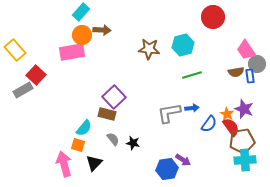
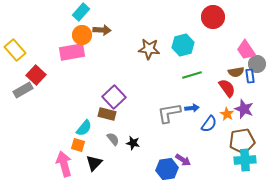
red semicircle: moved 4 px left, 39 px up
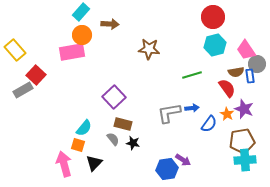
brown arrow: moved 8 px right, 6 px up
cyan hexagon: moved 32 px right
brown rectangle: moved 16 px right, 10 px down
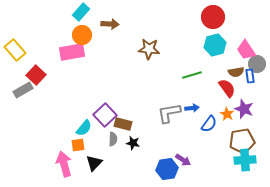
purple square: moved 9 px left, 18 px down
gray semicircle: rotated 40 degrees clockwise
orange square: rotated 24 degrees counterclockwise
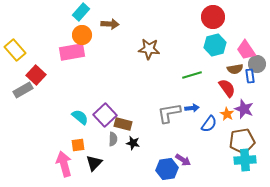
brown semicircle: moved 1 px left, 3 px up
cyan semicircle: moved 4 px left, 11 px up; rotated 90 degrees counterclockwise
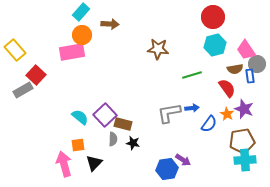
brown star: moved 9 px right
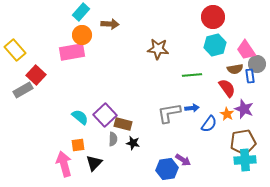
green line: rotated 12 degrees clockwise
brown pentagon: moved 1 px right, 1 px down
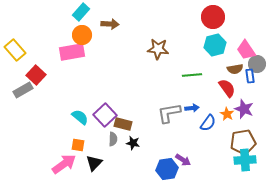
blue semicircle: moved 1 px left, 1 px up
orange square: rotated 16 degrees clockwise
pink arrow: rotated 70 degrees clockwise
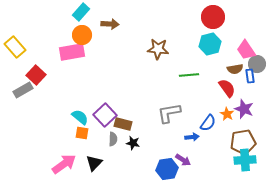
cyan hexagon: moved 5 px left, 1 px up
yellow rectangle: moved 3 px up
green line: moved 3 px left
blue arrow: moved 29 px down
orange square: moved 4 px right, 12 px up
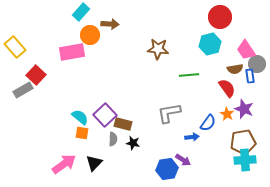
red circle: moved 7 px right
orange circle: moved 8 px right
